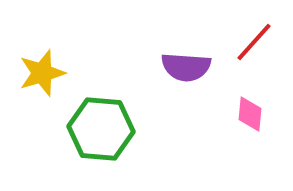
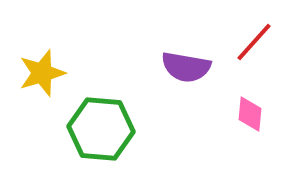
purple semicircle: rotated 6 degrees clockwise
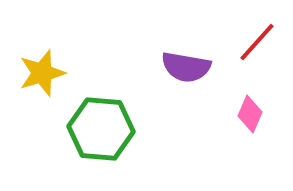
red line: moved 3 px right
pink diamond: rotated 18 degrees clockwise
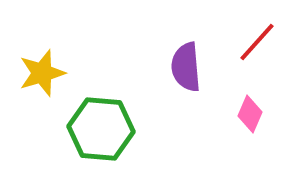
purple semicircle: rotated 75 degrees clockwise
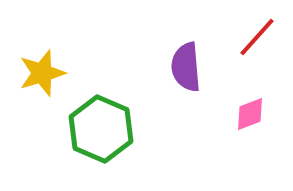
red line: moved 5 px up
pink diamond: rotated 45 degrees clockwise
green hexagon: rotated 18 degrees clockwise
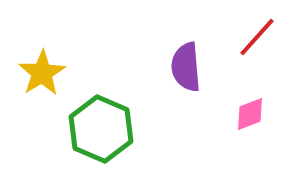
yellow star: rotated 15 degrees counterclockwise
